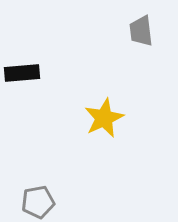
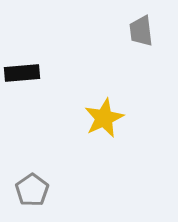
gray pentagon: moved 6 px left, 12 px up; rotated 24 degrees counterclockwise
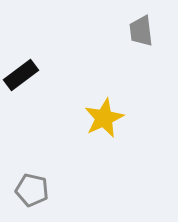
black rectangle: moved 1 px left, 2 px down; rotated 32 degrees counterclockwise
gray pentagon: rotated 24 degrees counterclockwise
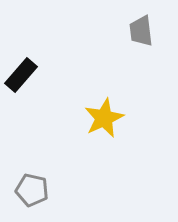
black rectangle: rotated 12 degrees counterclockwise
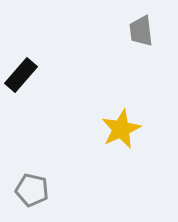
yellow star: moved 17 px right, 11 px down
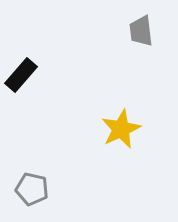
gray pentagon: moved 1 px up
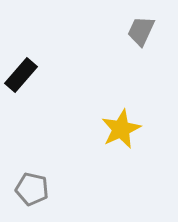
gray trapezoid: rotated 32 degrees clockwise
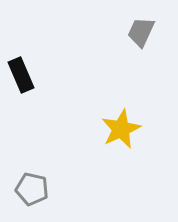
gray trapezoid: moved 1 px down
black rectangle: rotated 64 degrees counterclockwise
